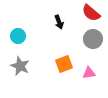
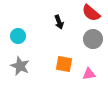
orange square: rotated 30 degrees clockwise
pink triangle: moved 1 px down
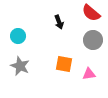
gray circle: moved 1 px down
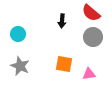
black arrow: moved 3 px right, 1 px up; rotated 24 degrees clockwise
cyan circle: moved 2 px up
gray circle: moved 3 px up
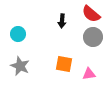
red semicircle: moved 1 px down
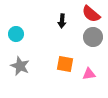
cyan circle: moved 2 px left
orange square: moved 1 px right
